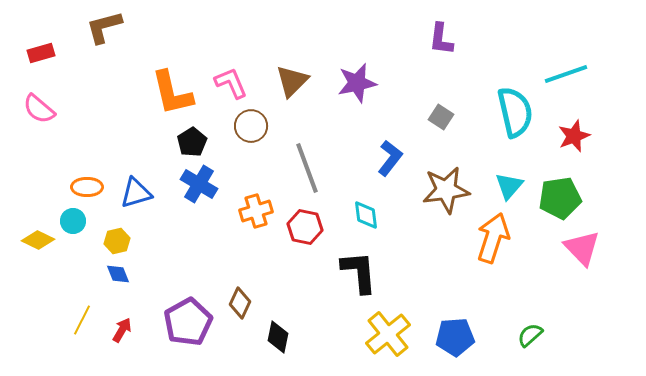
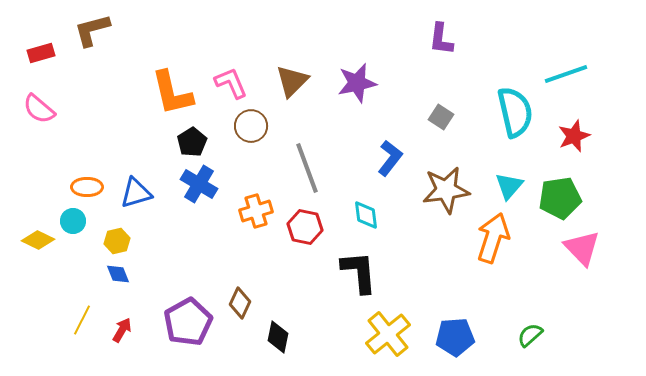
brown L-shape: moved 12 px left, 3 px down
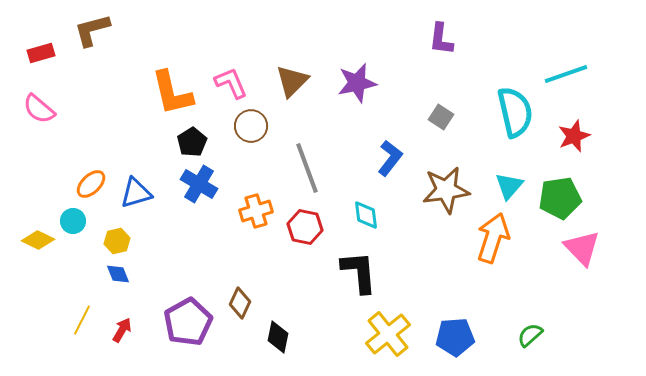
orange ellipse: moved 4 px right, 3 px up; rotated 44 degrees counterclockwise
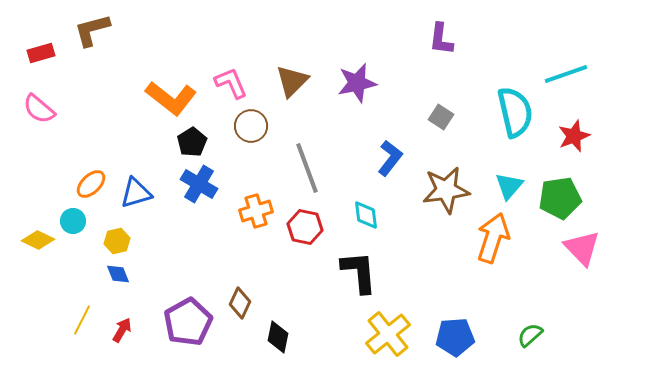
orange L-shape: moved 1 px left, 5 px down; rotated 39 degrees counterclockwise
